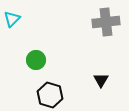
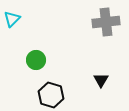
black hexagon: moved 1 px right
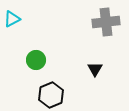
cyan triangle: rotated 18 degrees clockwise
black triangle: moved 6 px left, 11 px up
black hexagon: rotated 20 degrees clockwise
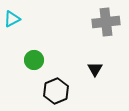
green circle: moved 2 px left
black hexagon: moved 5 px right, 4 px up
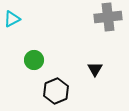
gray cross: moved 2 px right, 5 px up
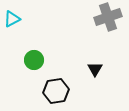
gray cross: rotated 12 degrees counterclockwise
black hexagon: rotated 15 degrees clockwise
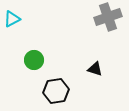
black triangle: rotated 42 degrees counterclockwise
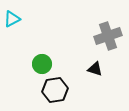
gray cross: moved 19 px down
green circle: moved 8 px right, 4 px down
black hexagon: moved 1 px left, 1 px up
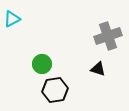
black triangle: moved 3 px right
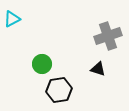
black hexagon: moved 4 px right
